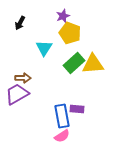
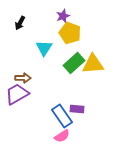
blue rectangle: rotated 25 degrees counterclockwise
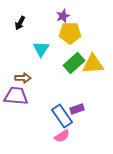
yellow pentagon: rotated 20 degrees counterclockwise
cyan triangle: moved 3 px left, 1 px down
purple trapezoid: moved 1 px left, 2 px down; rotated 35 degrees clockwise
purple rectangle: rotated 24 degrees counterclockwise
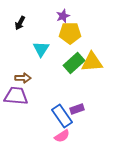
yellow triangle: moved 1 px left, 2 px up
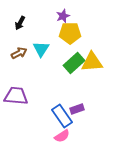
brown arrow: moved 4 px left, 25 px up; rotated 28 degrees counterclockwise
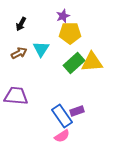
black arrow: moved 1 px right, 1 px down
purple rectangle: moved 2 px down
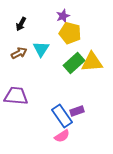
yellow pentagon: rotated 15 degrees clockwise
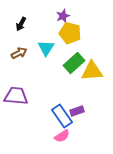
cyan triangle: moved 5 px right, 1 px up
yellow triangle: moved 9 px down
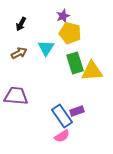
green rectangle: moved 1 px right; rotated 65 degrees counterclockwise
